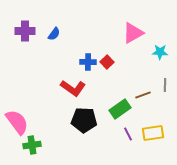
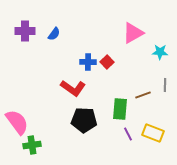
green rectangle: rotated 50 degrees counterclockwise
yellow rectangle: rotated 30 degrees clockwise
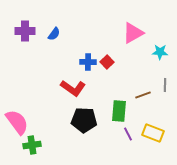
green rectangle: moved 1 px left, 2 px down
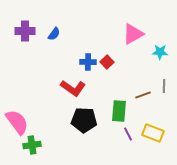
pink triangle: moved 1 px down
gray line: moved 1 px left, 1 px down
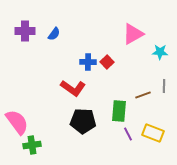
black pentagon: moved 1 px left, 1 px down
